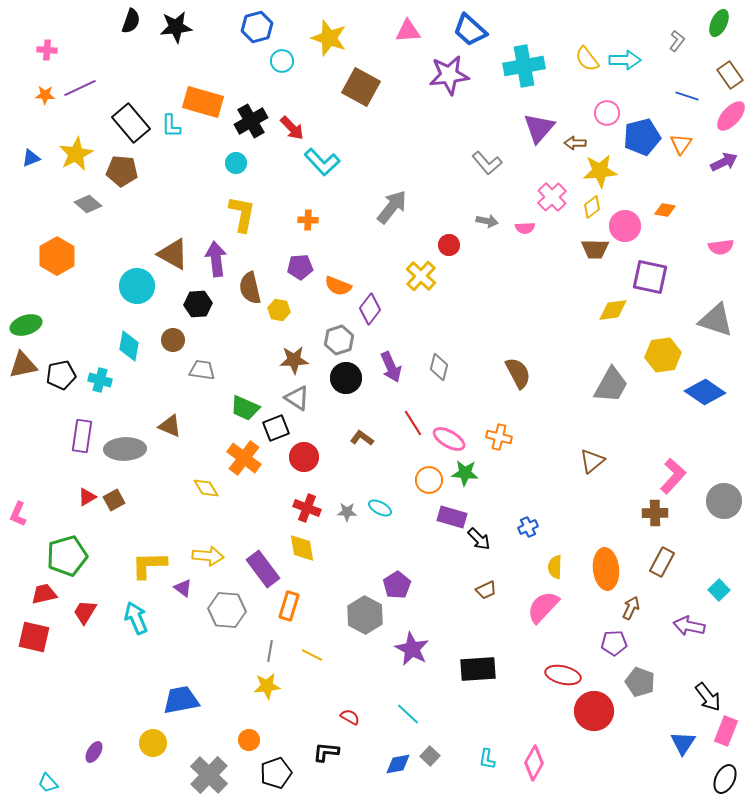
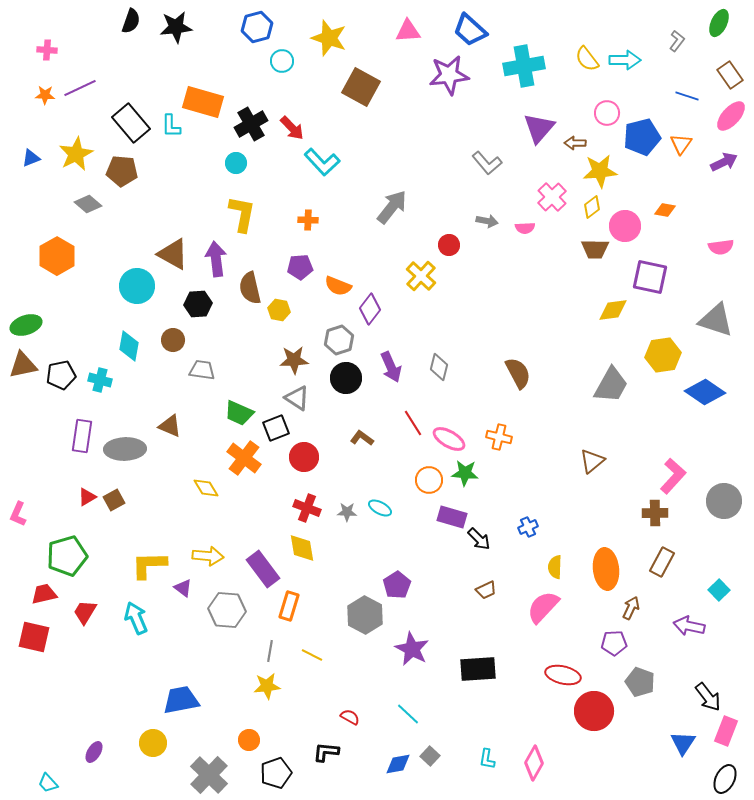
black cross at (251, 121): moved 3 px down
green trapezoid at (245, 408): moved 6 px left, 5 px down
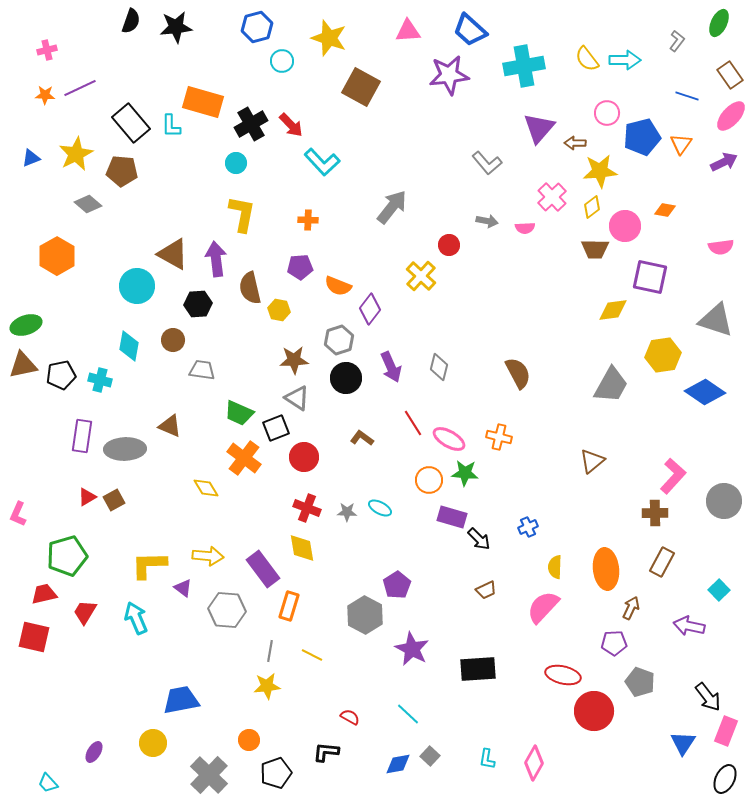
pink cross at (47, 50): rotated 18 degrees counterclockwise
red arrow at (292, 128): moved 1 px left, 3 px up
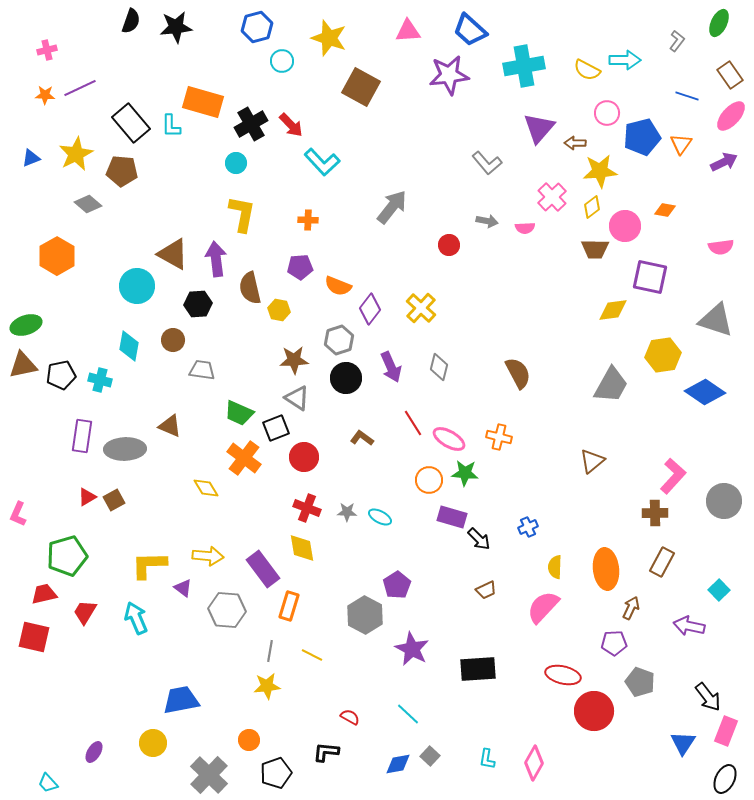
yellow semicircle at (587, 59): moved 11 px down; rotated 24 degrees counterclockwise
yellow cross at (421, 276): moved 32 px down
cyan ellipse at (380, 508): moved 9 px down
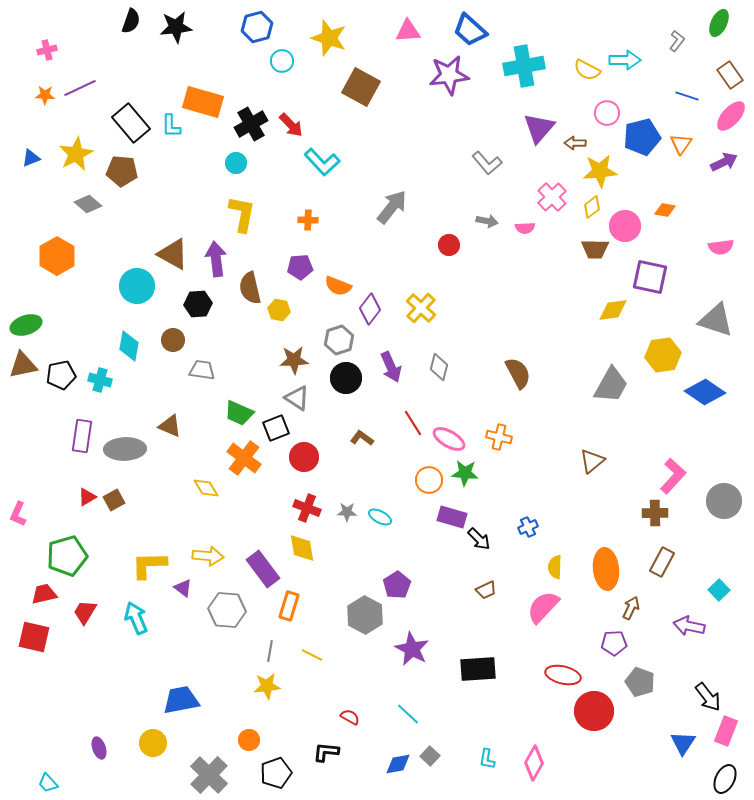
purple ellipse at (94, 752): moved 5 px right, 4 px up; rotated 50 degrees counterclockwise
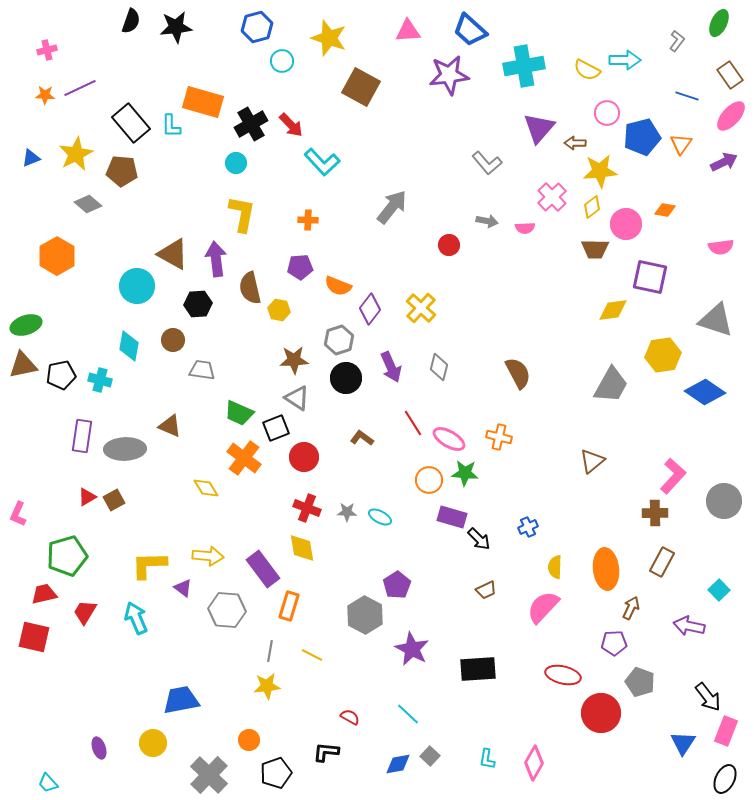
pink circle at (625, 226): moved 1 px right, 2 px up
red circle at (594, 711): moved 7 px right, 2 px down
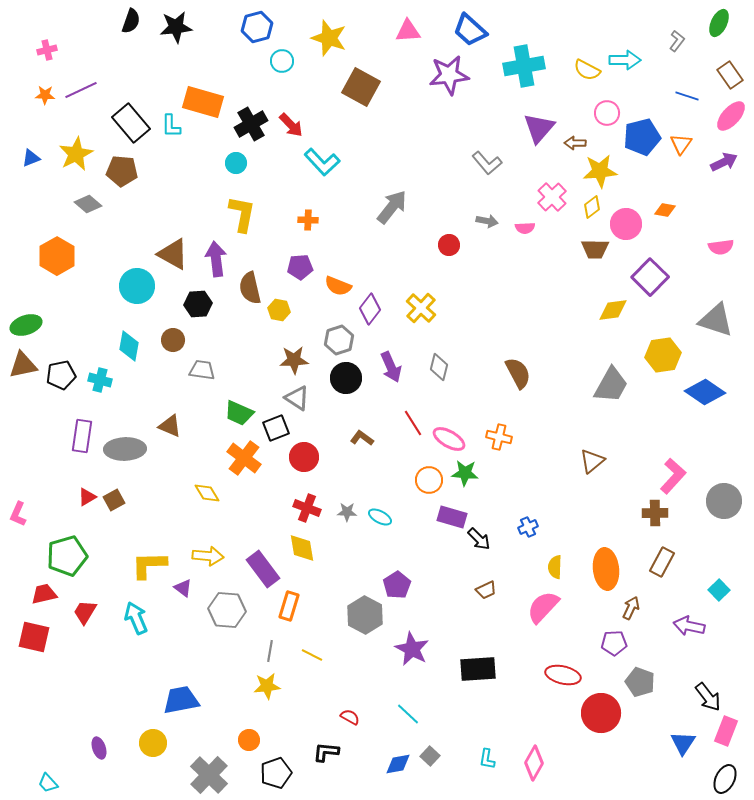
purple line at (80, 88): moved 1 px right, 2 px down
purple square at (650, 277): rotated 33 degrees clockwise
yellow diamond at (206, 488): moved 1 px right, 5 px down
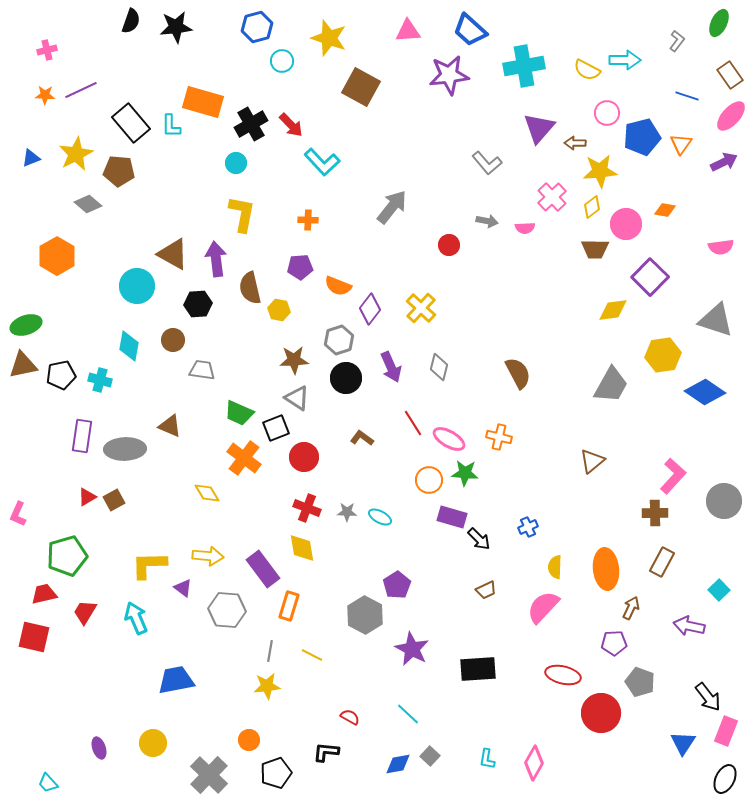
brown pentagon at (122, 171): moved 3 px left
blue trapezoid at (181, 700): moved 5 px left, 20 px up
